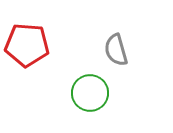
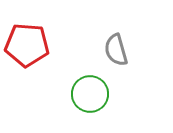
green circle: moved 1 px down
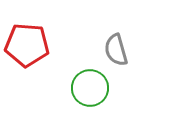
green circle: moved 6 px up
